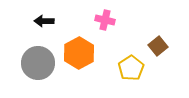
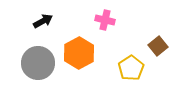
black arrow: moved 1 px left; rotated 150 degrees clockwise
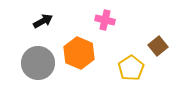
orange hexagon: rotated 8 degrees counterclockwise
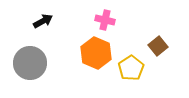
orange hexagon: moved 17 px right
gray circle: moved 8 px left
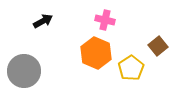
gray circle: moved 6 px left, 8 px down
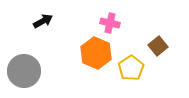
pink cross: moved 5 px right, 3 px down
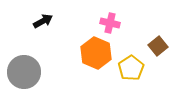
gray circle: moved 1 px down
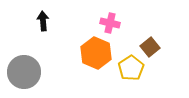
black arrow: rotated 66 degrees counterclockwise
brown square: moved 8 px left, 1 px down
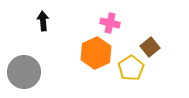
orange hexagon: rotated 12 degrees clockwise
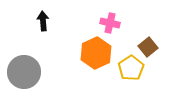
brown square: moved 2 px left
